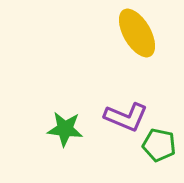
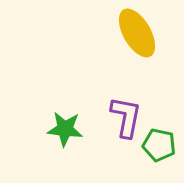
purple L-shape: rotated 102 degrees counterclockwise
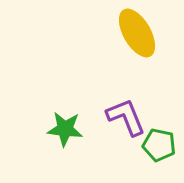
purple L-shape: rotated 33 degrees counterclockwise
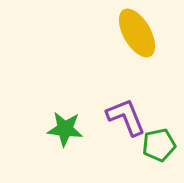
green pentagon: rotated 24 degrees counterclockwise
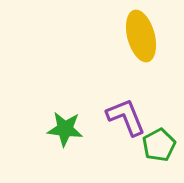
yellow ellipse: moved 4 px right, 3 px down; rotated 15 degrees clockwise
green pentagon: rotated 16 degrees counterclockwise
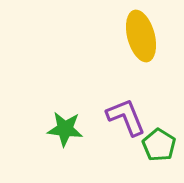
green pentagon: rotated 12 degrees counterclockwise
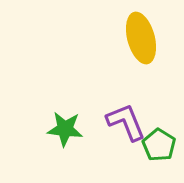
yellow ellipse: moved 2 px down
purple L-shape: moved 5 px down
